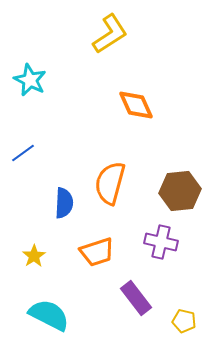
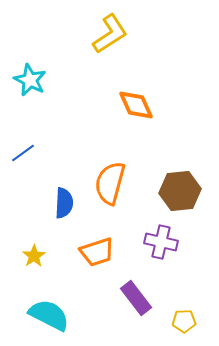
yellow pentagon: rotated 15 degrees counterclockwise
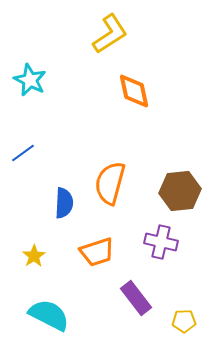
orange diamond: moved 2 px left, 14 px up; rotated 12 degrees clockwise
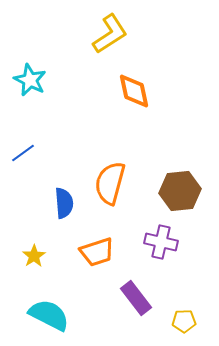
blue semicircle: rotated 8 degrees counterclockwise
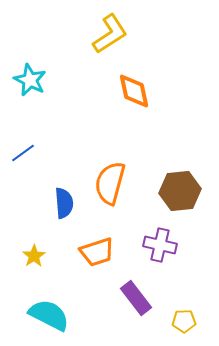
purple cross: moved 1 px left, 3 px down
